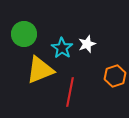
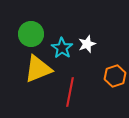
green circle: moved 7 px right
yellow triangle: moved 2 px left, 1 px up
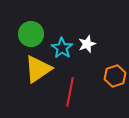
yellow triangle: rotated 12 degrees counterclockwise
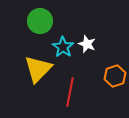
green circle: moved 9 px right, 13 px up
white star: rotated 30 degrees counterclockwise
cyan star: moved 1 px right, 1 px up
yellow triangle: rotated 12 degrees counterclockwise
